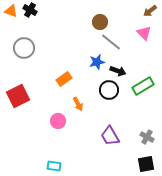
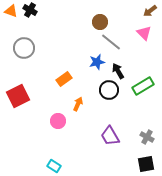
black arrow: rotated 140 degrees counterclockwise
orange arrow: rotated 128 degrees counterclockwise
cyan rectangle: rotated 24 degrees clockwise
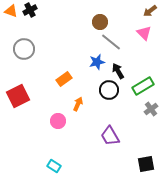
black cross: rotated 32 degrees clockwise
gray circle: moved 1 px down
gray cross: moved 4 px right, 28 px up; rotated 24 degrees clockwise
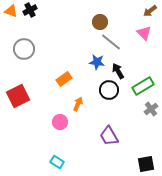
blue star: rotated 21 degrees clockwise
pink circle: moved 2 px right, 1 px down
purple trapezoid: moved 1 px left
cyan rectangle: moved 3 px right, 4 px up
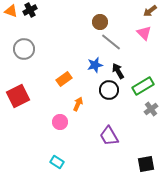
blue star: moved 2 px left, 3 px down; rotated 21 degrees counterclockwise
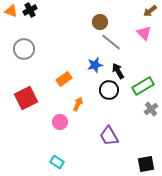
red square: moved 8 px right, 2 px down
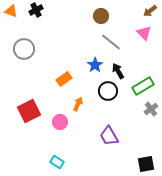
black cross: moved 6 px right
brown circle: moved 1 px right, 6 px up
blue star: rotated 21 degrees counterclockwise
black circle: moved 1 px left, 1 px down
red square: moved 3 px right, 13 px down
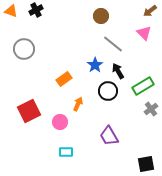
gray line: moved 2 px right, 2 px down
cyan rectangle: moved 9 px right, 10 px up; rotated 32 degrees counterclockwise
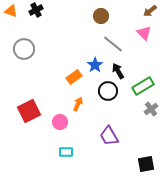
orange rectangle: moved 10 px right, 2 px up
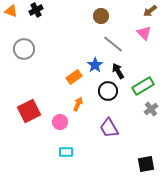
purple trapezoid: moved 8 px up
